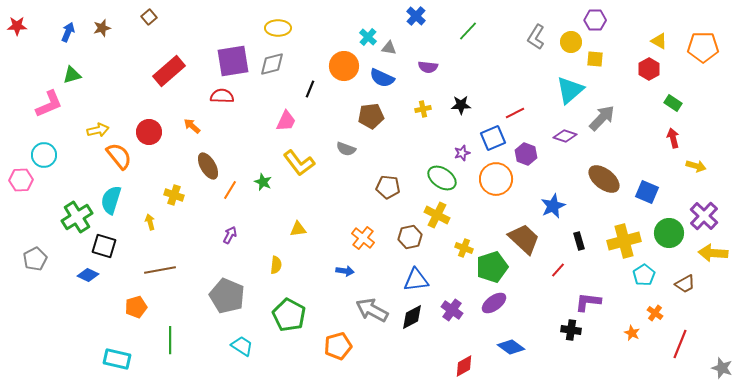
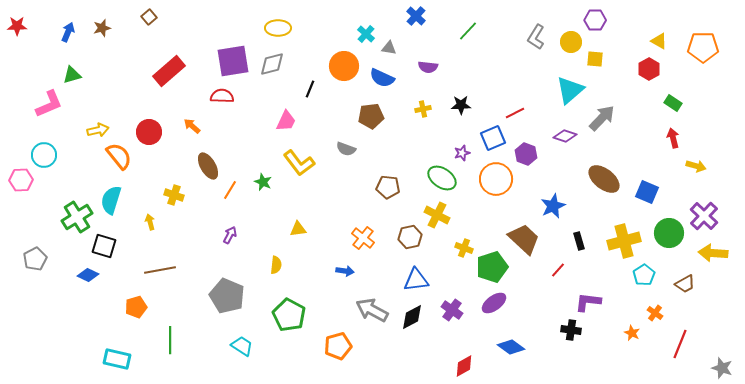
cyan cross at (368, 37): moved 2 px left, 3 px up
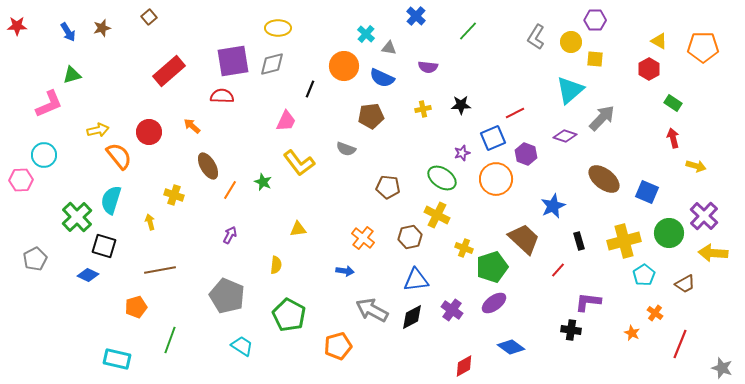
blue arrow at (68, 32): rotated 126 degrees clockwise
green cross at (77, 217): rotated 12 degrees counterclockwise
green line at (170, 340): rotated 20 degrees clockwise
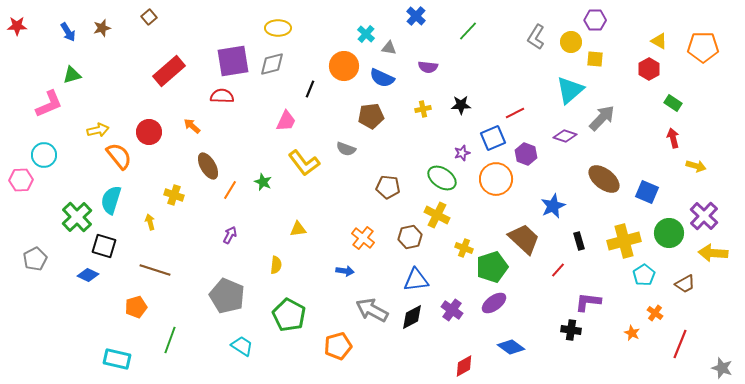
yellow L-shape at (299, 163): moved 5 px right
brown line at (160, 270): moved 5 px left; rotated 28 degrees clockwise
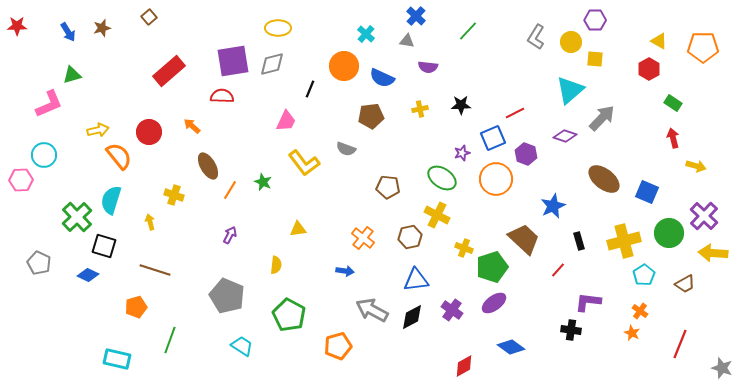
gray triangle at (389, 48): moved 18 px right, 7 px up
yellow cross at (423, 109): moved 3 px left
gray pentagon at (35, 259): moved 4 px right, 4 px down; rotated 20 degrees counterclockwise
orange cross at (655, 313): moved 15 px left, 2 px up
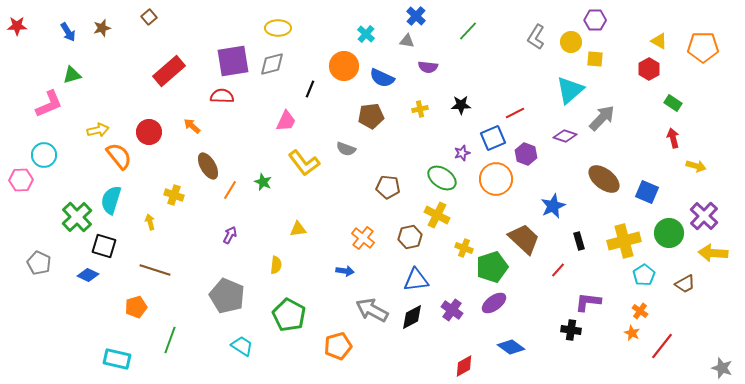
red line at (680, 344): moved 18 px left, 2 px down; rotated 16 degrees clockwise
